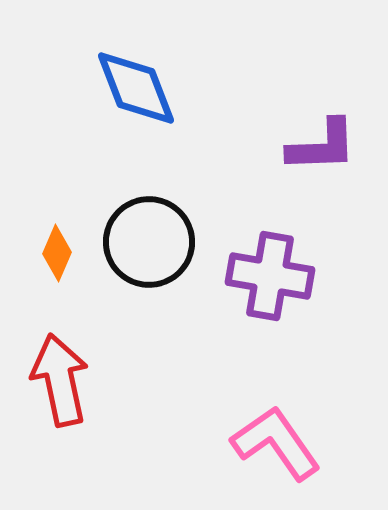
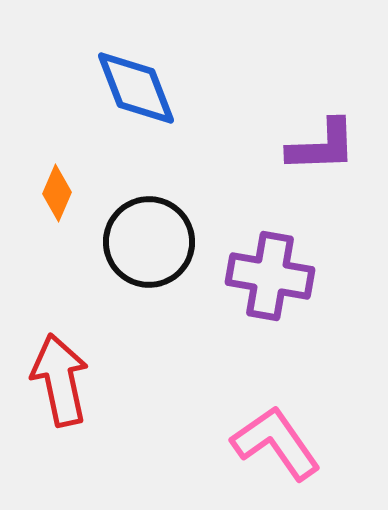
orange diamond: moved 60 px up
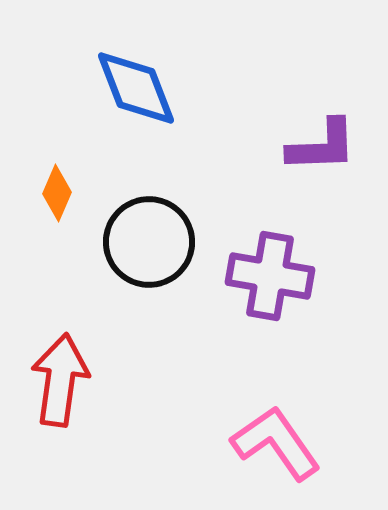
red arrow: rotated 20 degrees clockwise
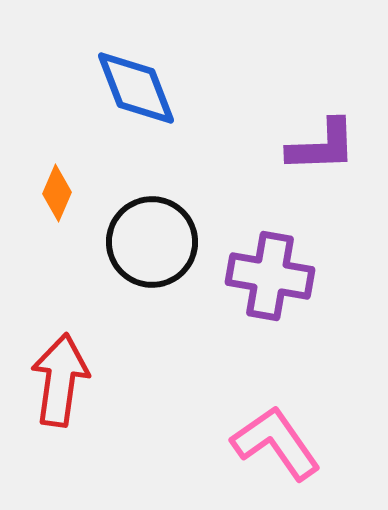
black circle: moved 3 px right
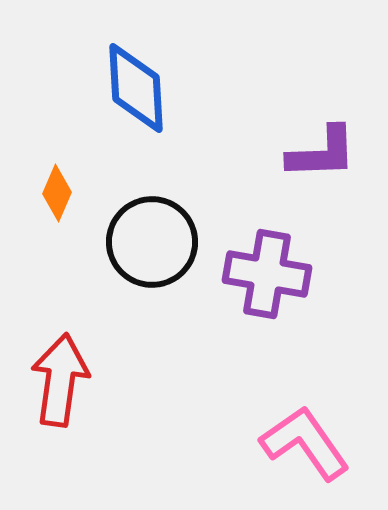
blue diamond: rotated 18 degrees clockwise
purple L-shape: moved 7 px down
purple cross: moved 3 px left, 2 px up
pink L-shape: moved 29 px right
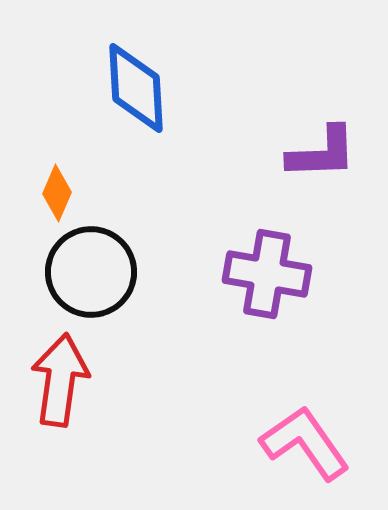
black circle: moved 61 px left, 30 px down
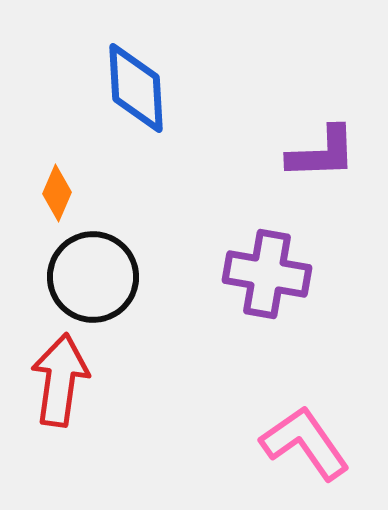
black circle: moved 2 px right, 5 px down
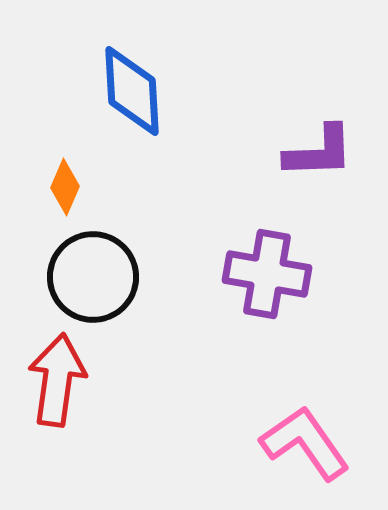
blue diamond: moved 4 px left, 3 px down
purple L-shape: moved 3 px left, 1 px up
orange diamond: moved 8 px right, 6 px up
red arrow: moved 3 px left
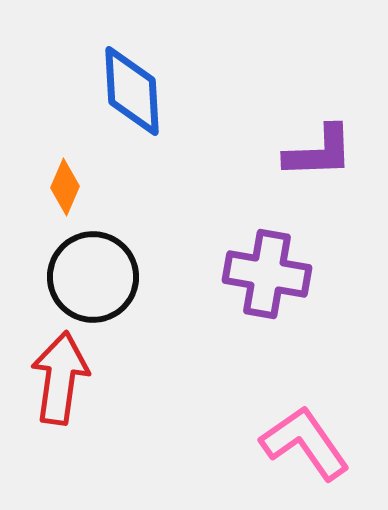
red arrow: moved 3 px right, 2 px up
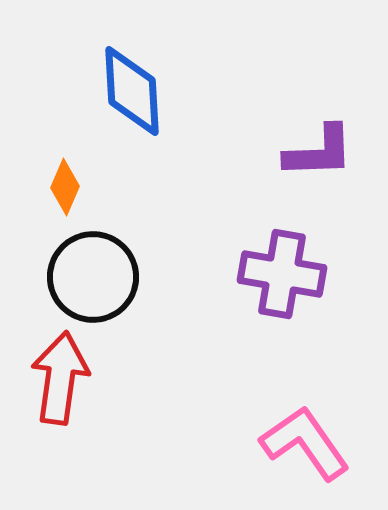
purple cross: moved 15 px right
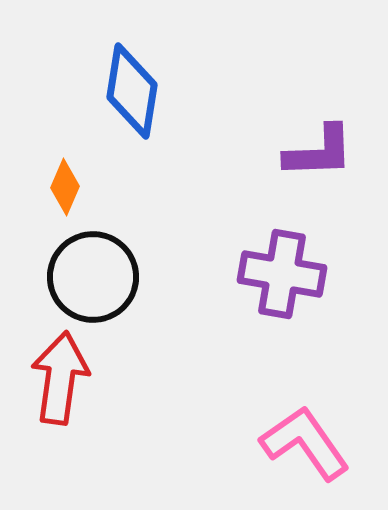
blue diamond: rotated 12 degrees clockwise
